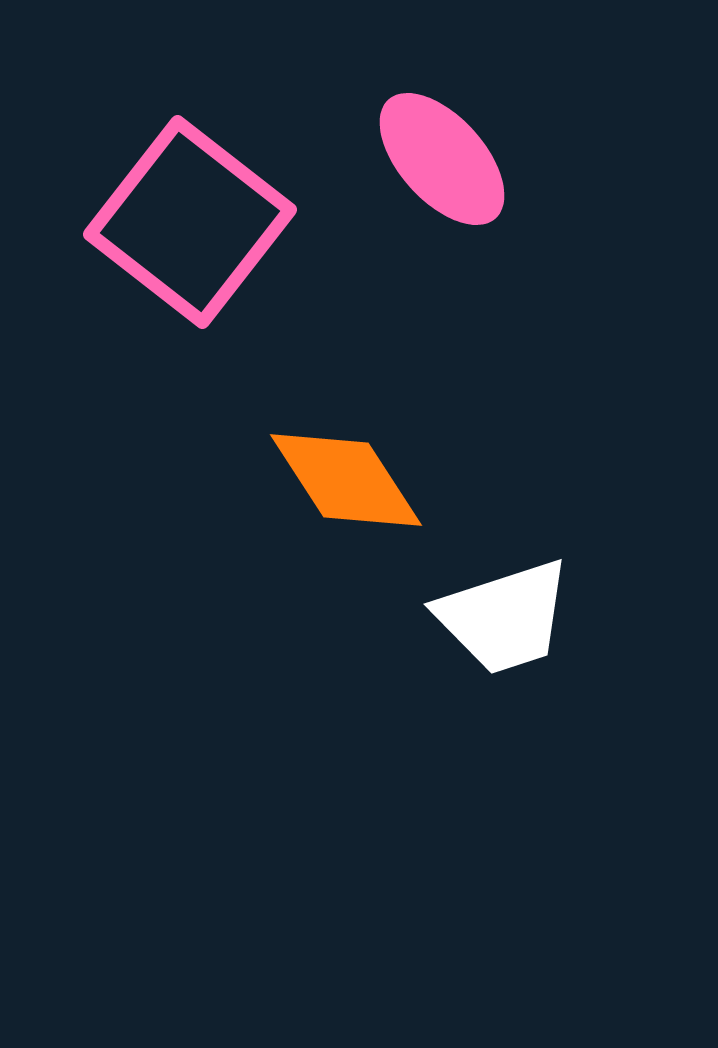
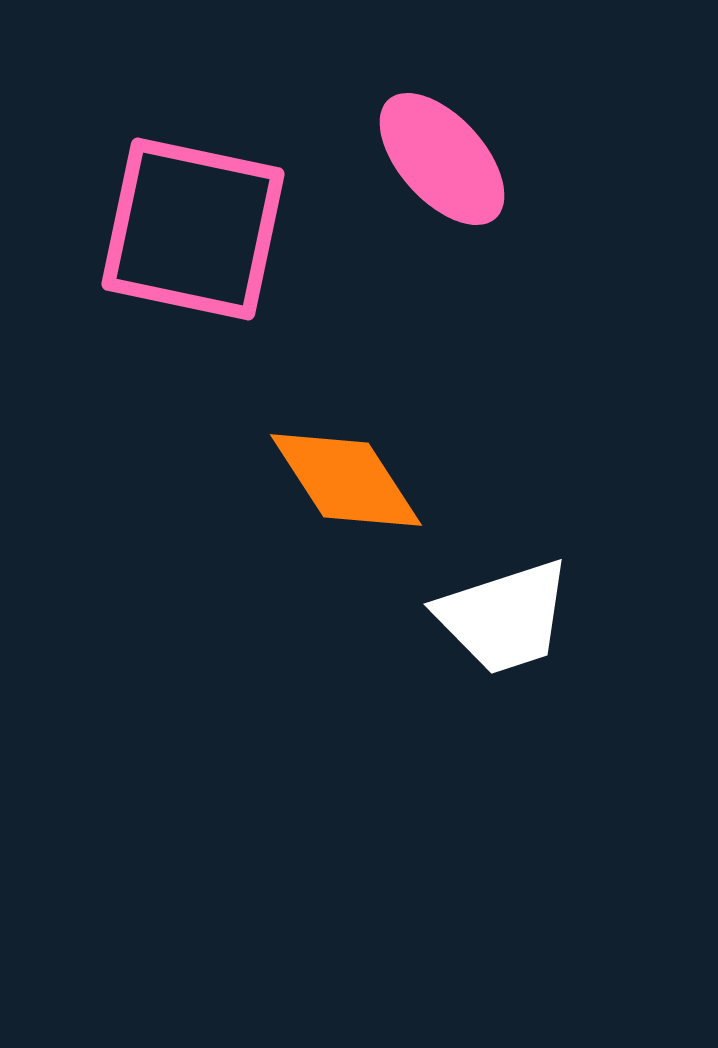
pink square: moved 3 px right, 7 px down; rotated 26 degrees counterclockwise
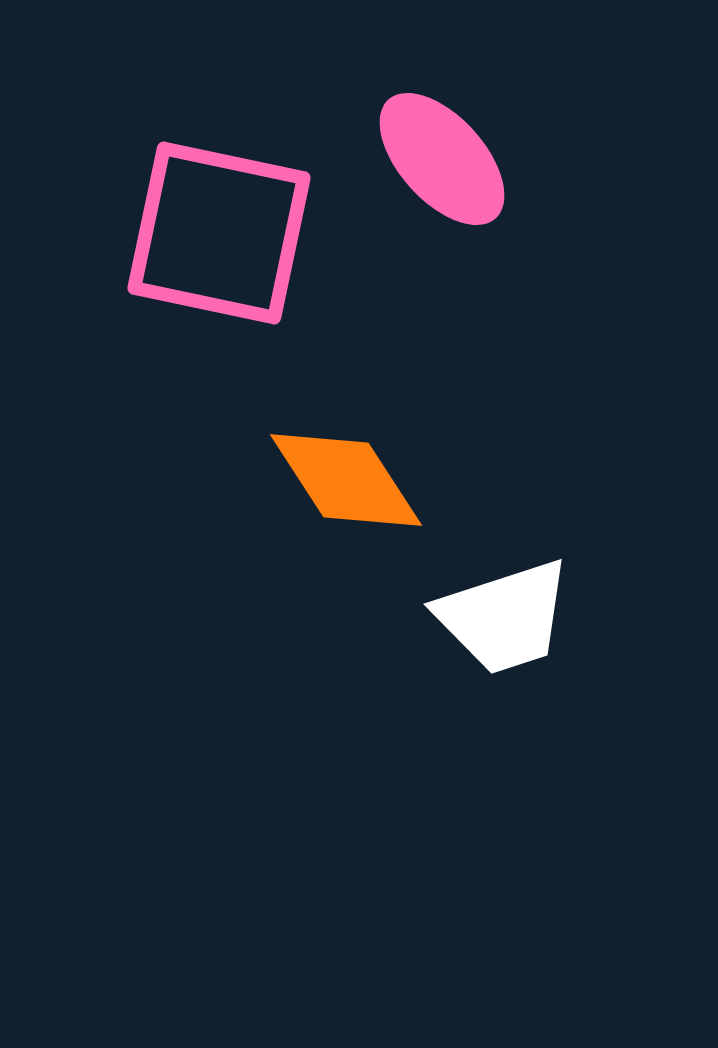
pink square: moved 26 px right, 4 px down
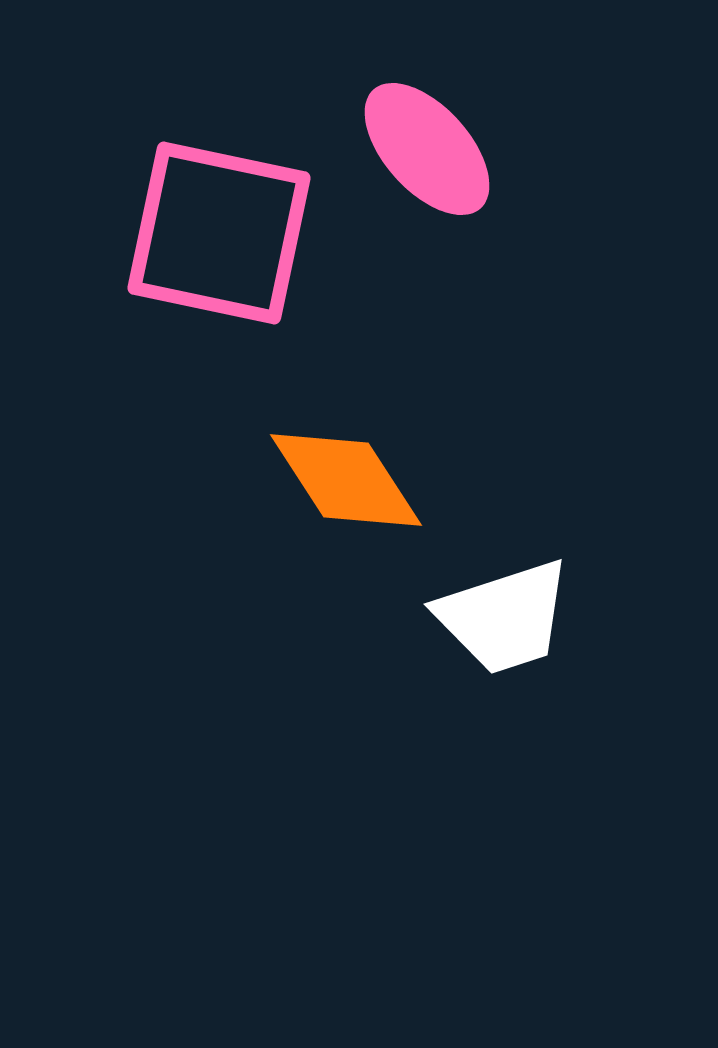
pink ellipse: moved 15 px left, 10 px up
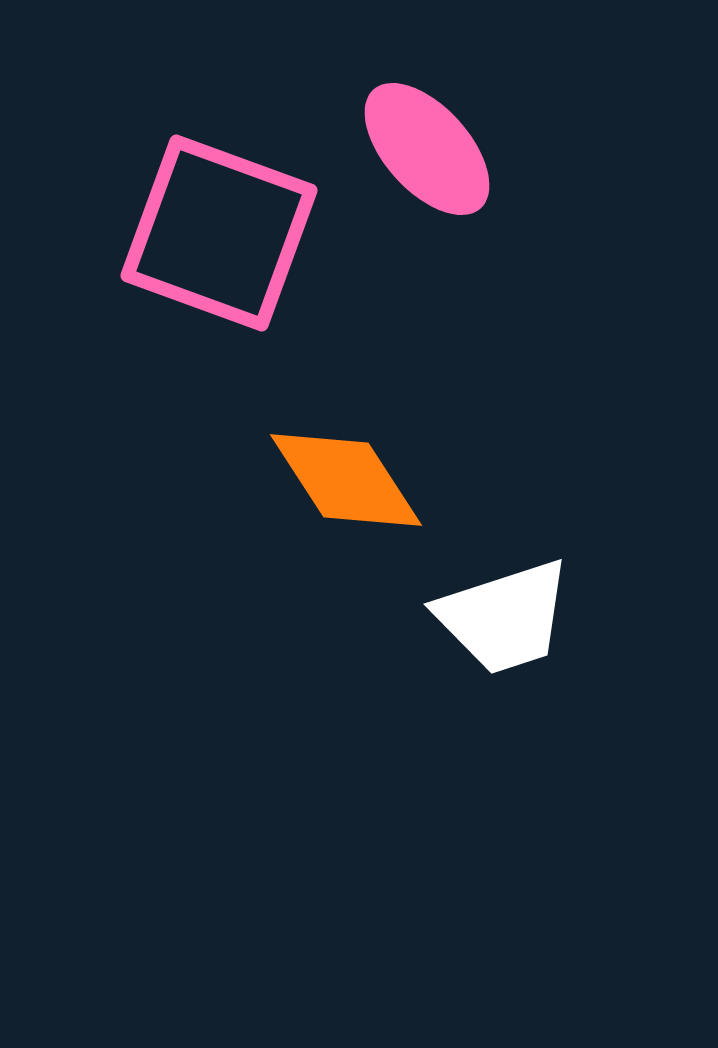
pink square: rotated 8 degrees clockwise
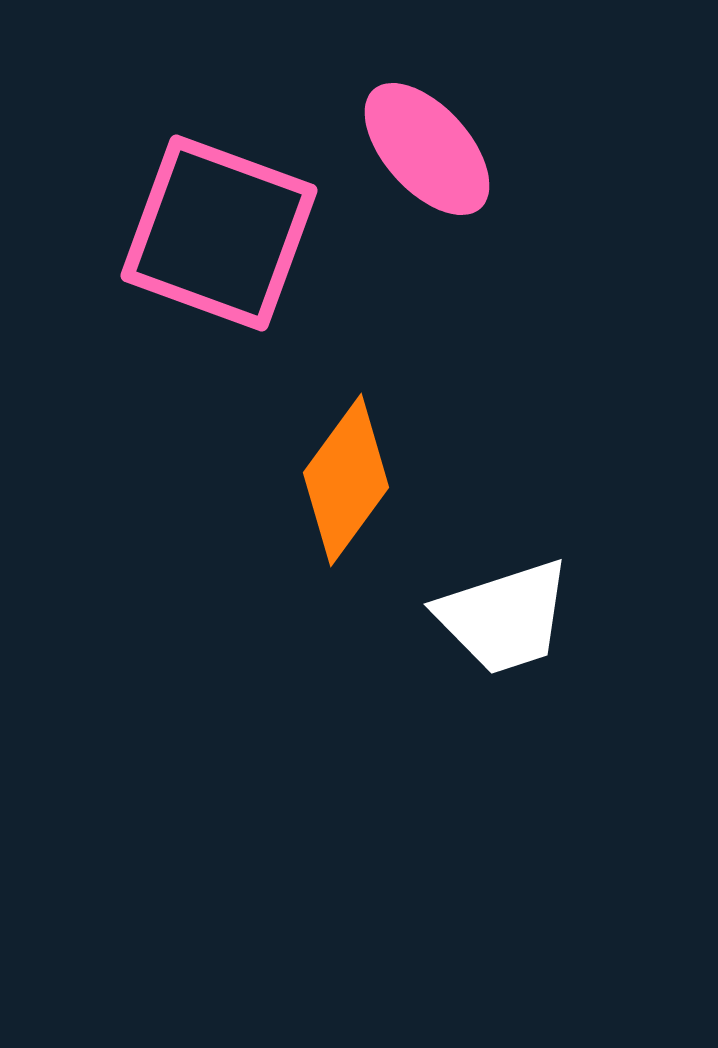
orange diamond: rotated 69 degrees clockwise
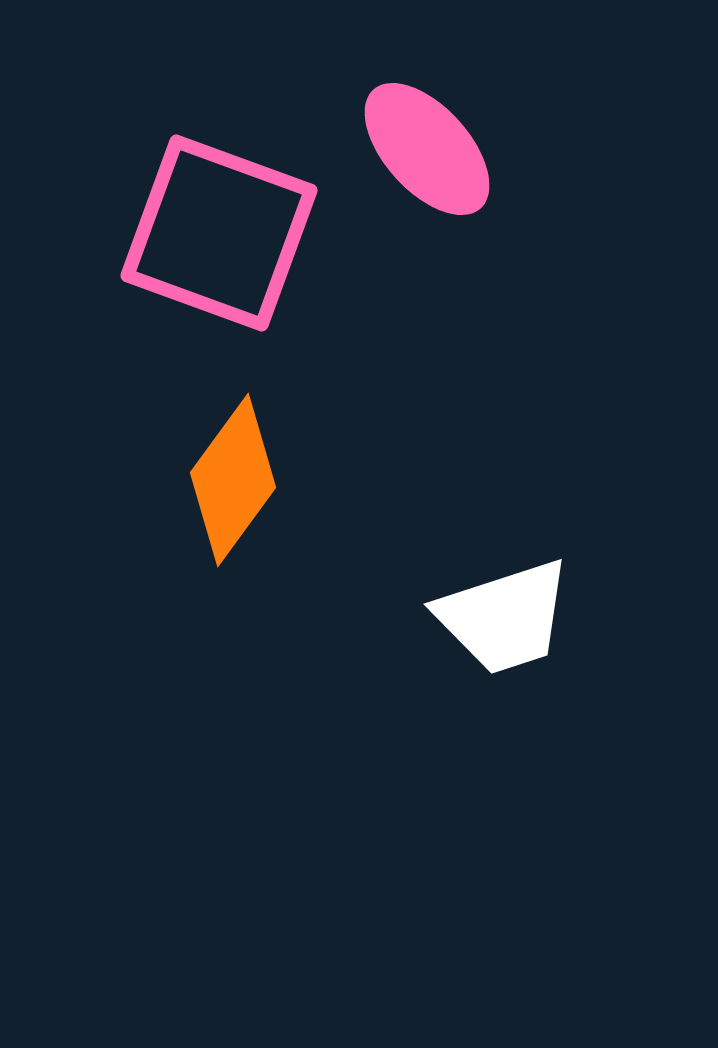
orange diamond: moved 113 px left
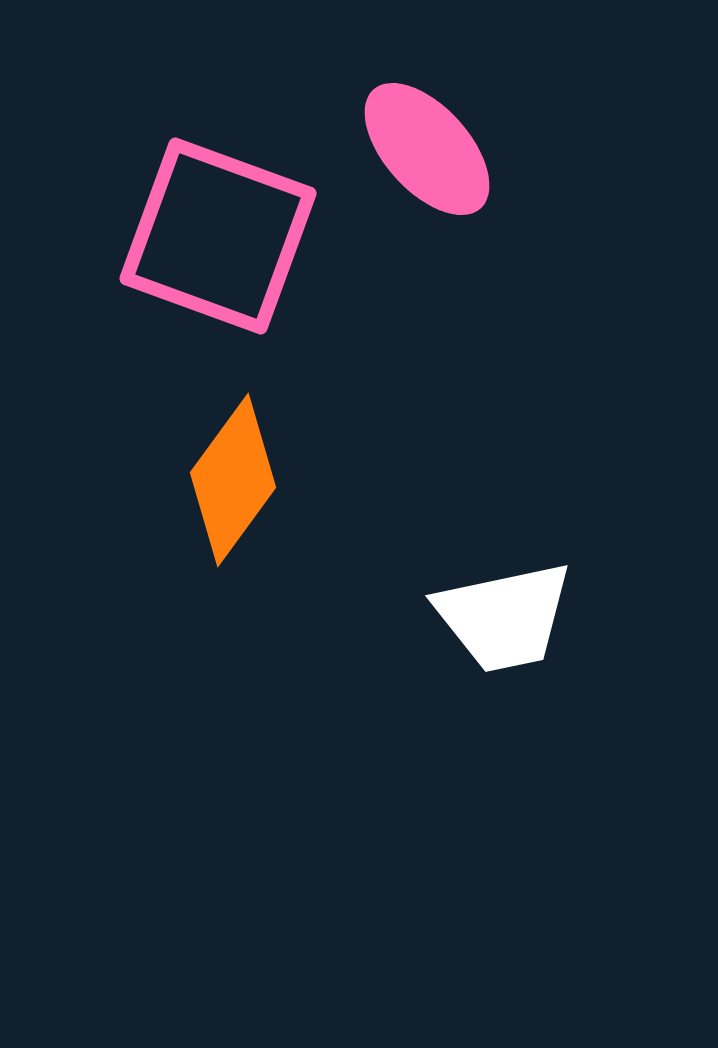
pink square: moved 1 px left, 3 px down
white trapezoid: rotated 6 degrees clockwise
